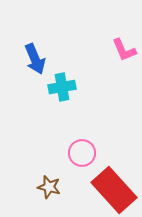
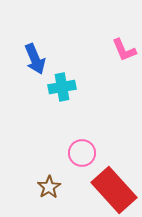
brown star: rotated 25 degrees clockwise
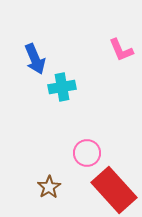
pink L-shape: moved 3 px left
pink circle: moved 5 px right
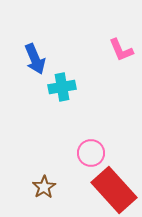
pink circle: moved 4 px right
brown star: moved 5 px left
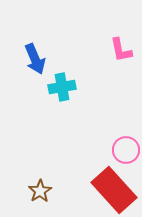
pink L-shape: rotated 12 degrees clockwise
pink circle: moved 35 px right, 3 px up
brown star: moved 4 px left, 4 px down
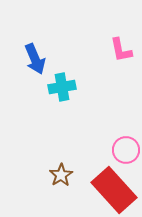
brown star: moved 21 px right, 16 px up
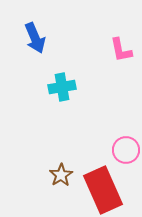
blue arrow: moved 21 px up
red rectangle: moved 11 px left; rotated 18 degrees clockwise
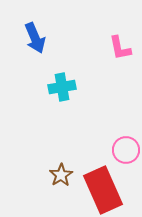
pink L-shape: moved 1 px left, 2 px up
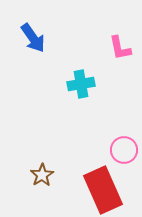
blue arrow: moved 2 px left; rotated 12 degrees counterclockwise
cyan cross: moved 19 px right, 3 px up
pink circle: moved 2 px left
brown star: moved 19 px left
